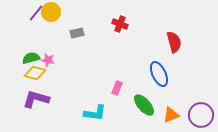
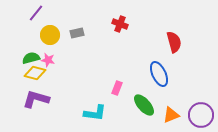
yellow circle: moved 1 px left, 23 px down
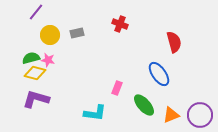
purple line: moved 1 px up
blue ellipse: rotated 10 degrees counterclockwise
purple circle: moved 1 px left
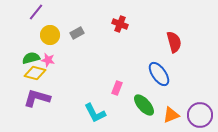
gray rectangle: rotated 16 degrees counterclockwise
purple L-shape: moved 1 px right, 1 px up
cyan L-shape: rotated 55 degrees clockwise
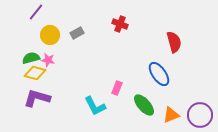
cyan L-shape: moved 7 px up
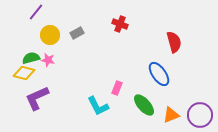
yellow diamond: moved 11 px left
purple L-shape: rotated 40 degrees counterclockwise
cyan L-shape: moved 3 px right
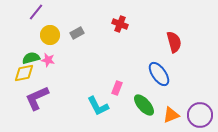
yellow diamond: rotated 25 degrees counterclockwise
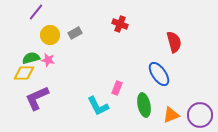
gray rectangle: moved 2 px left
yellow diamond: rotated 10 degrees clockwise
green ellipse: rotated 30 degrees clockwise
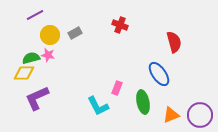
purple line: moved 1 px left, 3 px down; rotated 24 degrees clockwise
red cross: moved 1 px down
pink star: moved 5 px up
green ellipse: moved 1 px left, 3 px up
